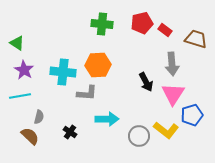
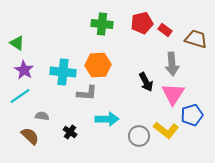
cyan line: rotated 25 degrees counterclockwise
gray semicircle: moved 3 px right, 1 px up; rotated 96 degrees counterclockwise
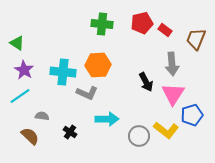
brown trapezoid: rotated 85 degrees counterclockwise
gray L-shape: rotated 20 degrees clockwise
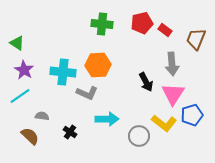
yellow L-shape: moved 2 px left, 7 px up
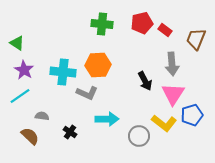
black arrow: moved 1 px left, 1 px up
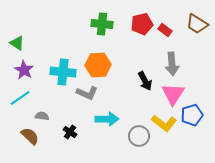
red pentagon: moved 1 px down
brown trapezoid: moved 1 px right, 15 px up; rotated 80 degrees counterclockwise
cyan line: moved 2 px down
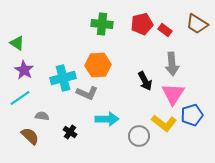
cyan cross: moved 6 px down; rotated 20 degrees counterclockwise
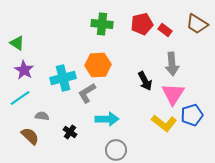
gray L-shape: rotated 125 degrees clockwise
gray circle: moved 23 px left, 14 px down
